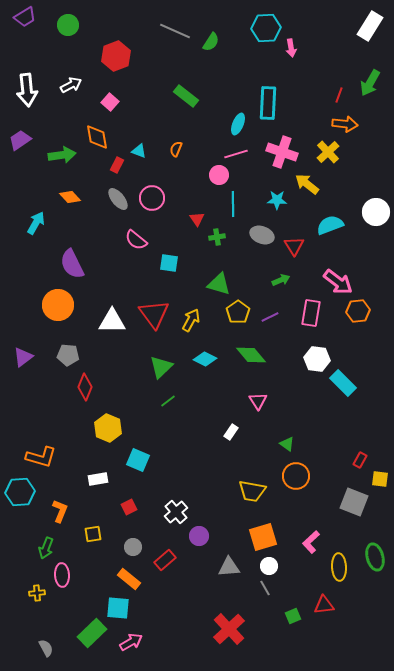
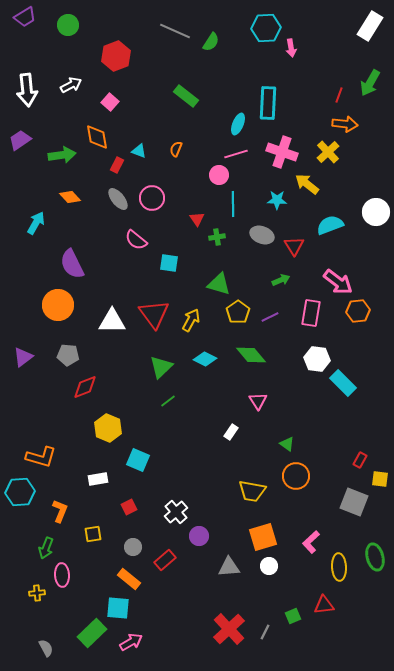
red diamond at (85, 387): rotated 48 degrees clockwise
gray line at (265, 588): moved 44 px down; rotated 56 degrees clockwise
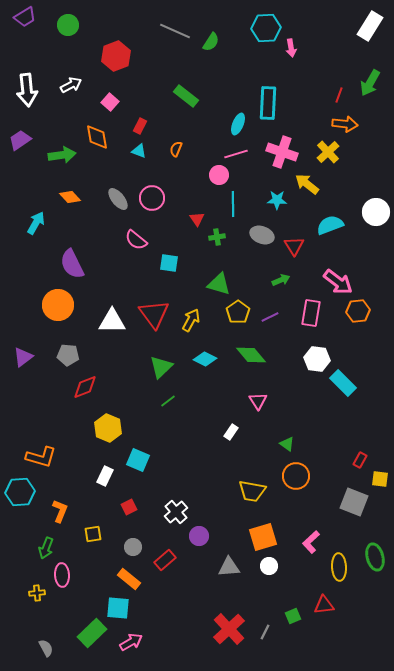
red rectangle at (117, 165): moved 23 px right, 39 px up
white rectangle at (98, 479): moved 7 px right, 3 px up; rotated 54 degrees counterclockwise
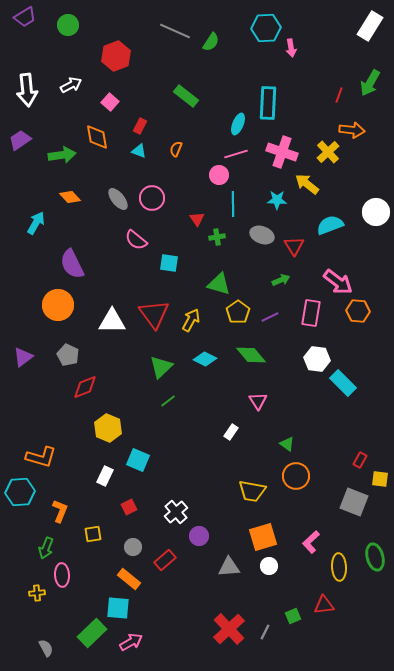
orange arrow at (345, 124): moved 7 px right, 6 px down
orange hexagon at (358, 311): rotated 10 degrees clockwise
gray pentagon at (68, 355): rotated 20 degrees clockwise
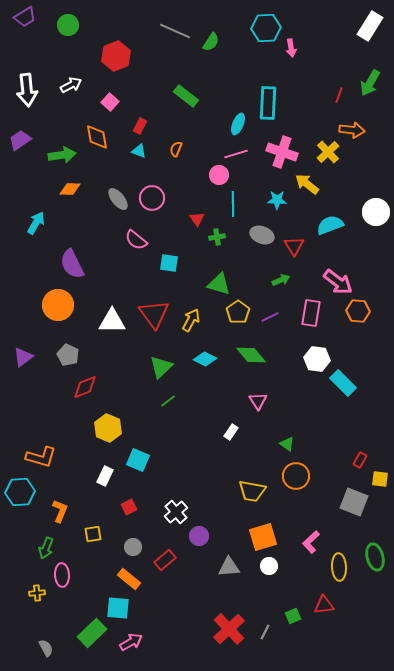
orange diamond at (70, 197): moved 8 px up; rotated 45 degrees counterclockwise
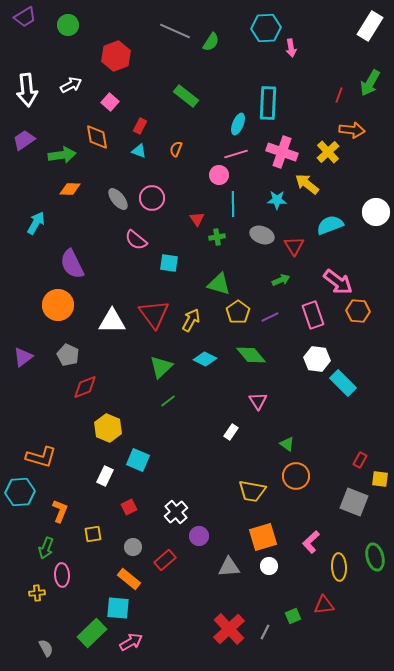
purple trapezoid at (20, 140): moved 4 px right
pink rectangle at (311, 313): moved 2 px right, 2 px down; rotated 28 degrees counterclockwise
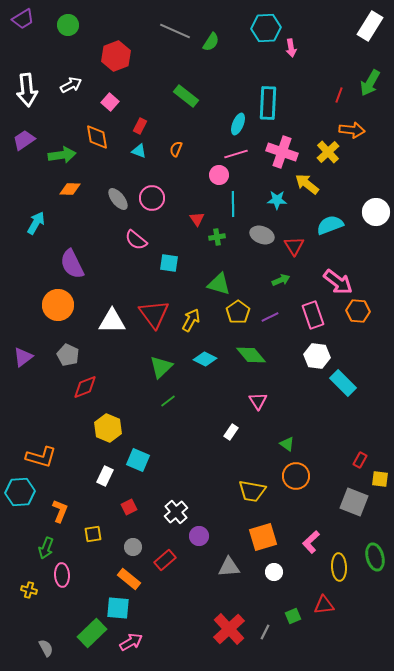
purple trapezoid at (25, 17): moved 2 px left, 2 px down
white hexagon at (317, 359): moved 3 px up
white circle at (269, 566): moved 5 px right, 6 px down
yellow cross at (37, 593): moved 8 px left, 3 px up; rotated 21 degrees clockwise
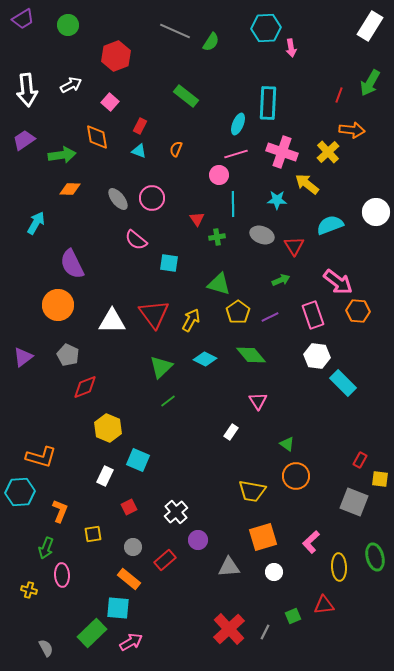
purple circle at (199, 536): moved 1 px left, 4 px down
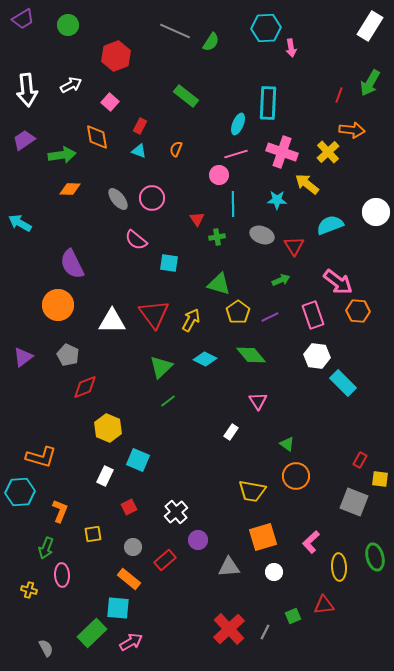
cyan arrow at (36, 223): moved 16 px left; rotated 90 degrees counterclockwise
